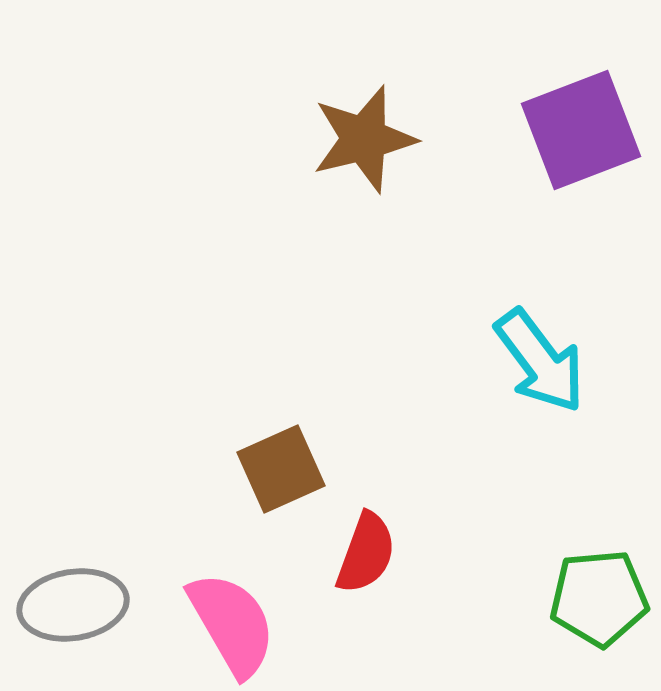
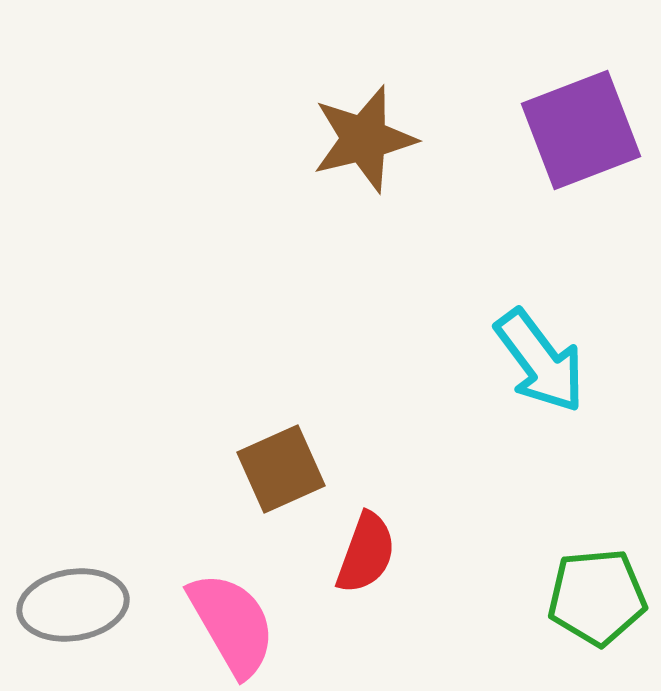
green pentagon: moved 2 px left, 1 px up
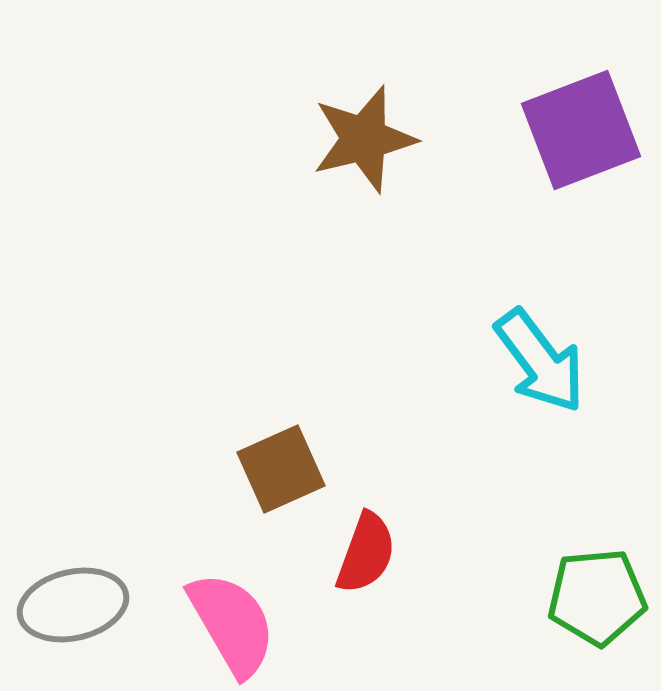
gray ellipse: rotated 4 degrees counterclockwise
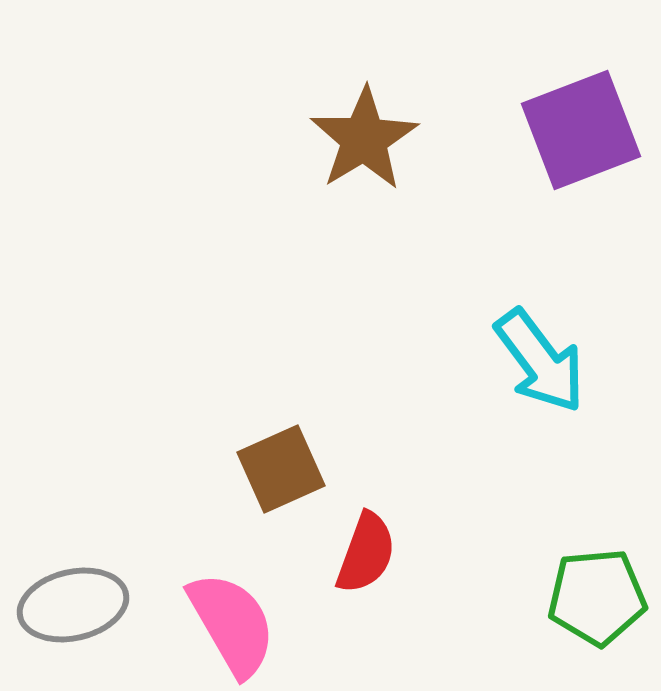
brown star: rotated 17 degrees counterclockwise
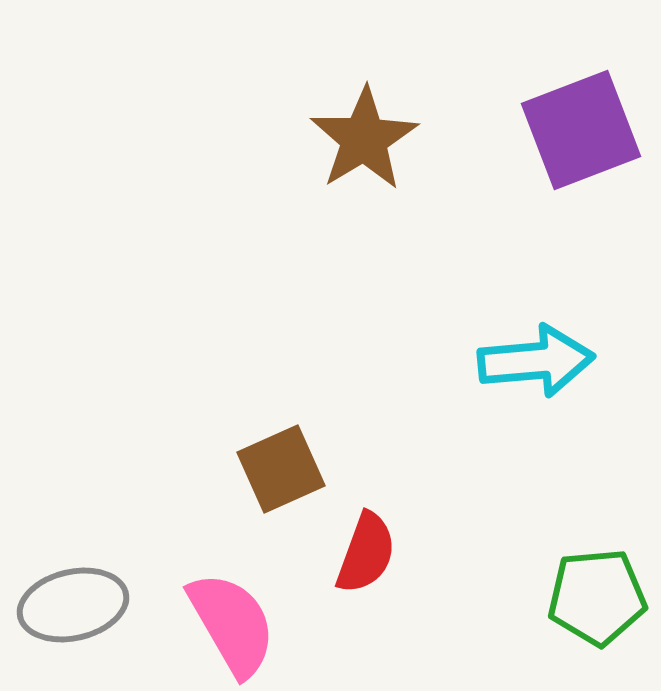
cyan arrow: moved 4 px left; rotated 58 degrees counterclockwise
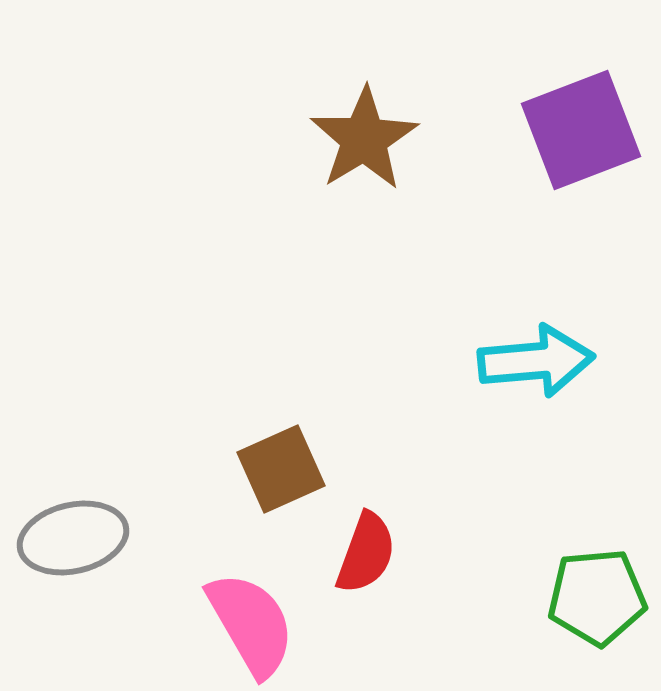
gray ellipse: moved 67 px up
pink semicircle: moved 19 px right
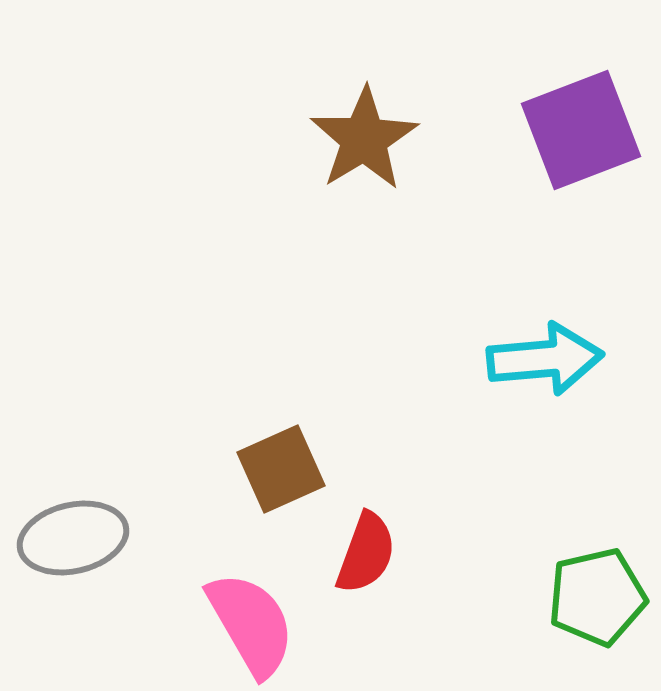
cyan arrow: moved 9 px right, 2 px up
green pentagon: rotated 8 degrees counterclockwise
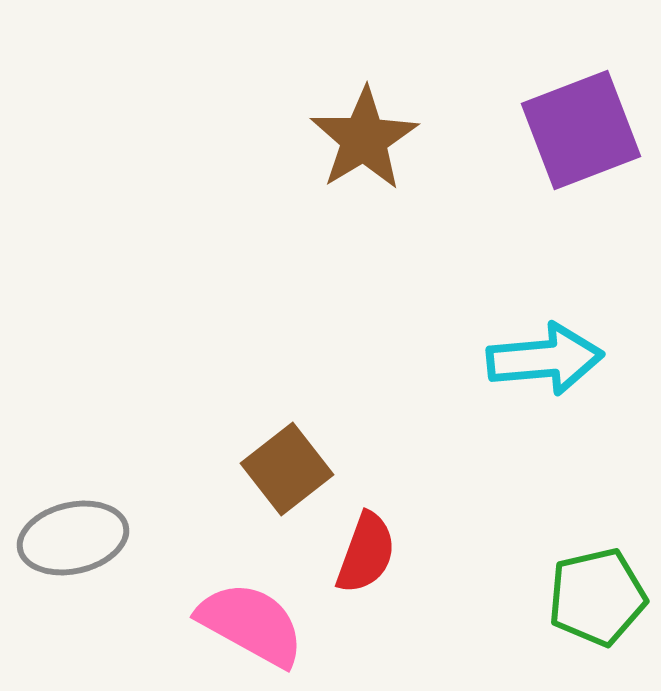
brown square: moved 6 px right; rotated 14 degrees counterclockwise
pink semicircle: rotated 31 degrees counterclockwise
